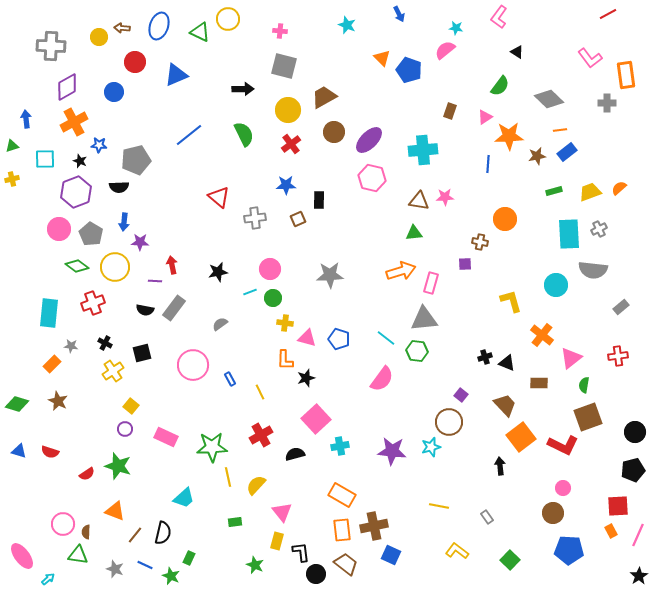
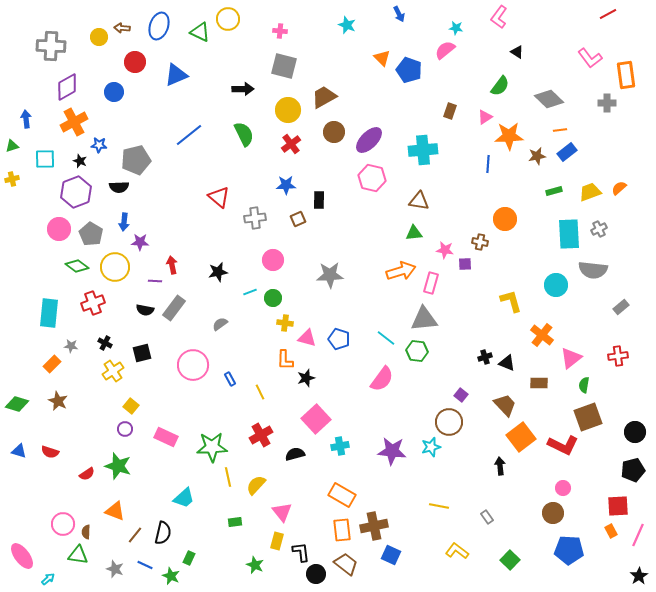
pink star at (445, 197): moved 53 px down; rotated 12 degrees clockwise
pink circle at (270, 269): moved 3 px right, 9 px up
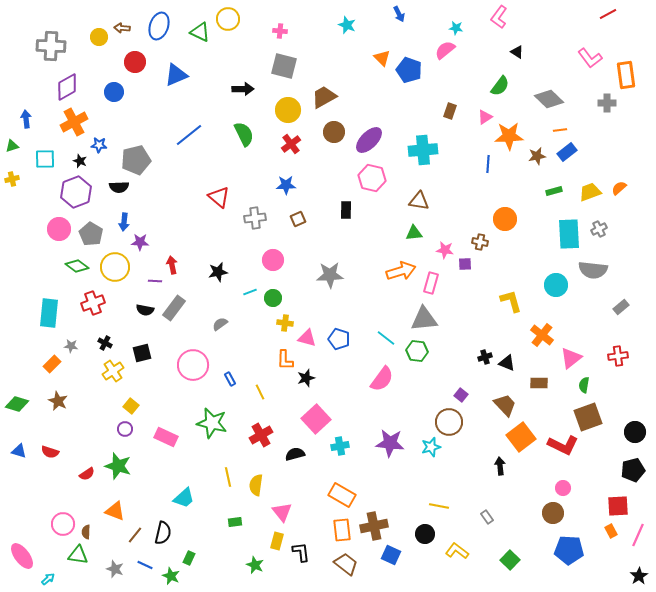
black rectangle at (319, 200): moved 27 px right, 10 px down
green star at (212, 447): moved 24 px up; rotated 16 degrees clockwise
purple star at (392, 451): moved 2 px left, 8 px up
yellow semicircle at (256, 485): rotated 35 degrees counterclockwise
black circle at (316, 574): moved 109 px right, 40 px up
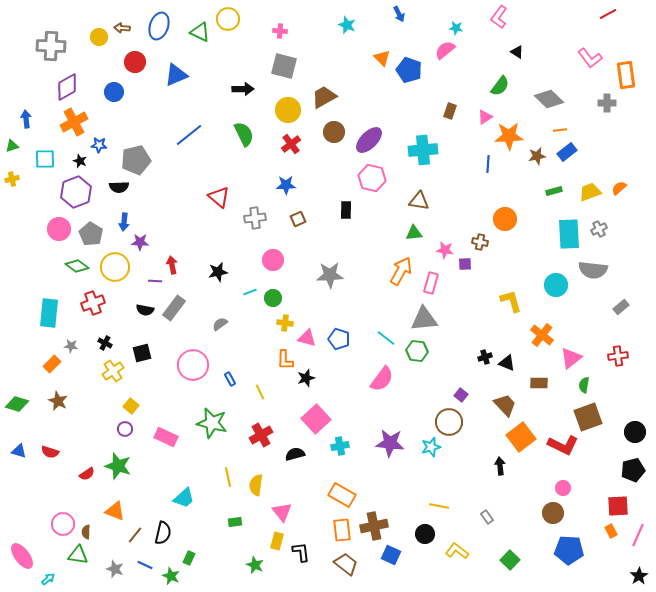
orange arrow at (401, 271): rotated 44 degrees counterclockwise
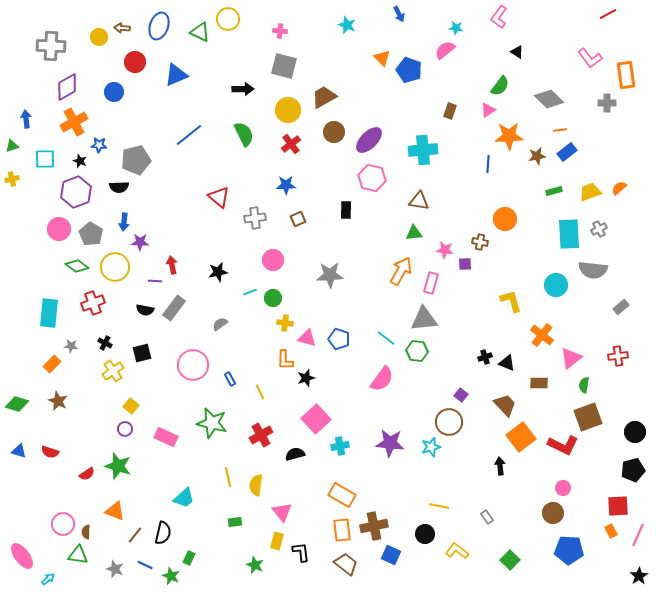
pink triangle at (485, 117): moved 3 px right, 7 px up
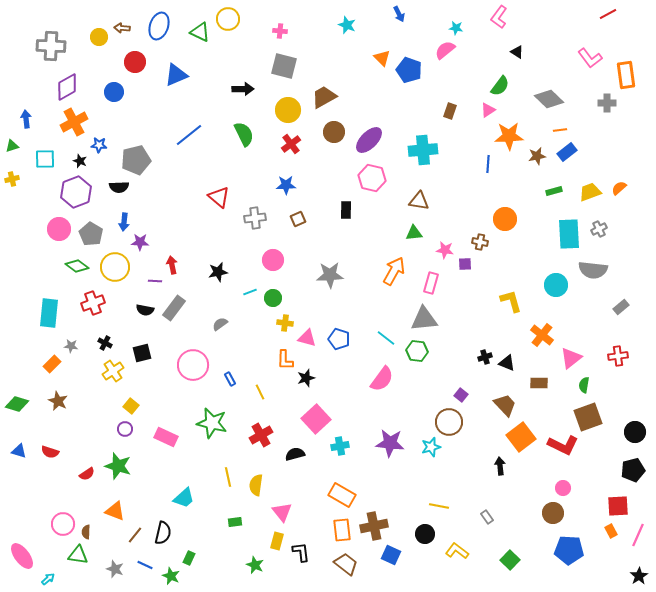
orange arrow at (401, 271): moved 7 px left
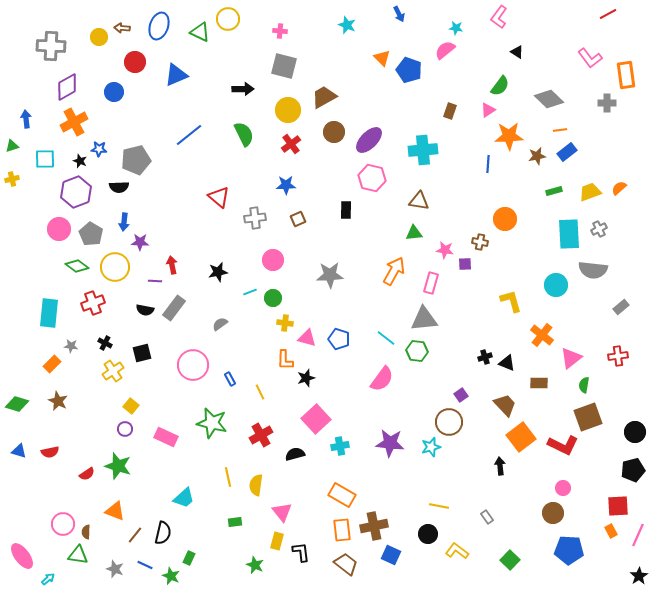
blue star at (99, 145): moved 4 px down
purple square at (461, 395): rotated 16 degrees clockwise
red semicircle at (50, 452): rotated 30 degrees counterclockwise
black circle at (425, 534): moved 3 px right
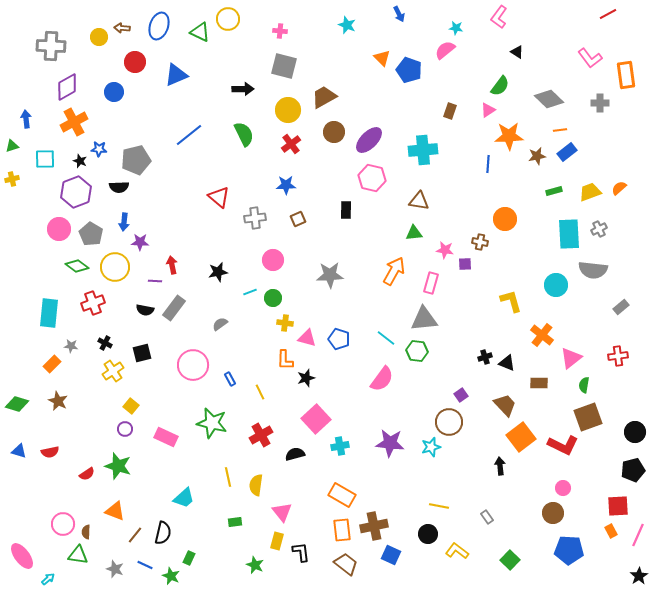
gray cross at (607, 103): moved 7 px left
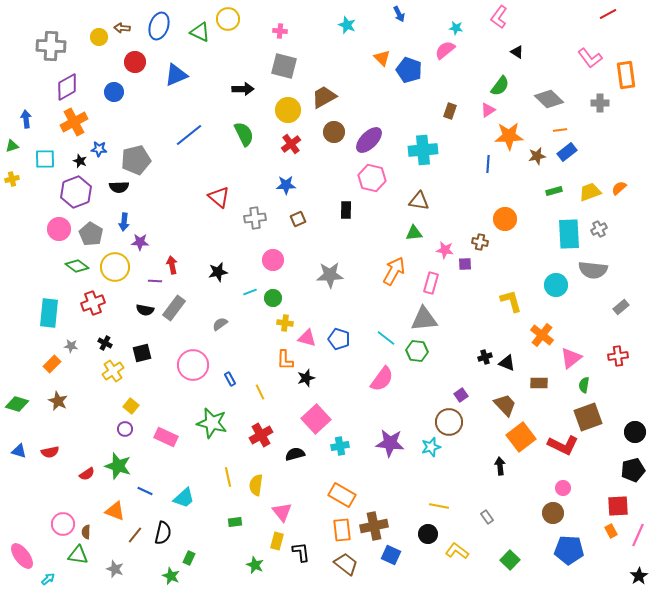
blue line at (145, 565): moved 74 px up
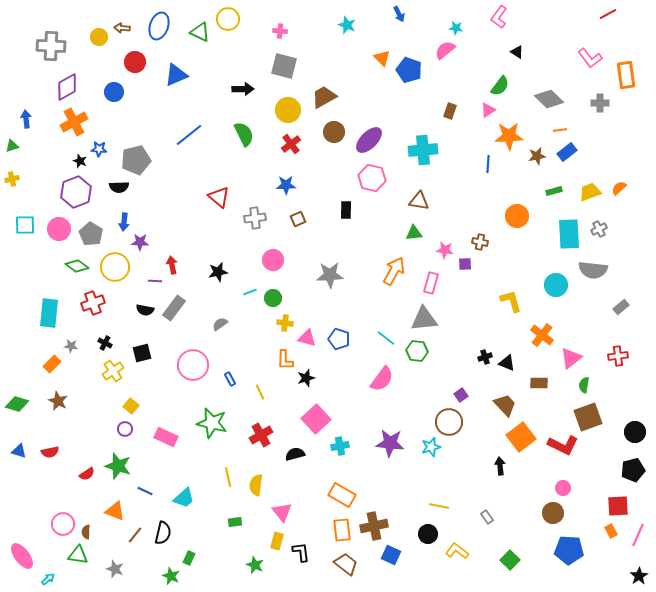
cyan square at (45, 159): moved 20 px left, 66 px down
orange circle at (505, 219): moved 12 px right, 3 px up
